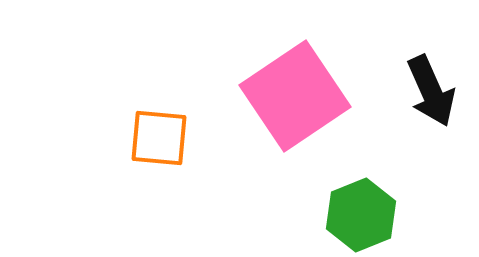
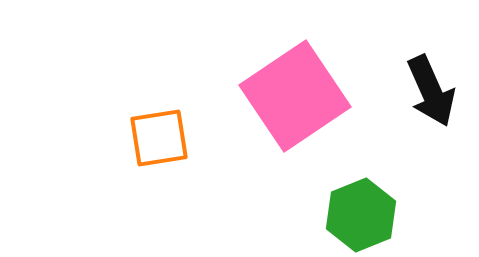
orange square: rotated 14 degrees counterclockwise
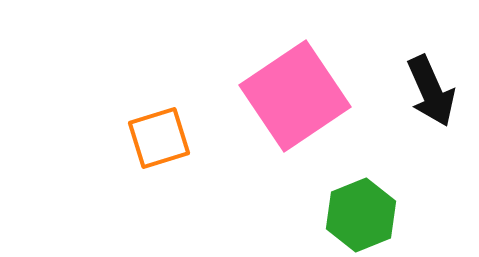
orange square: rotated 8 degrees counterclockwise
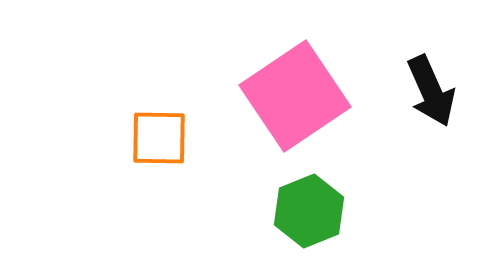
orange square: rotated 18 degrees clockwise
green hexagon: moved 52 px left, 4 px up
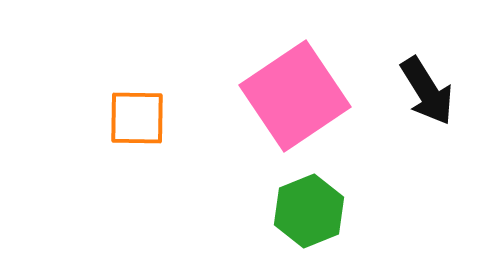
black arrow: moved 4 px left; rotated 8 degrees counterclockwise
orange square: moved 22 px left, 20 px up
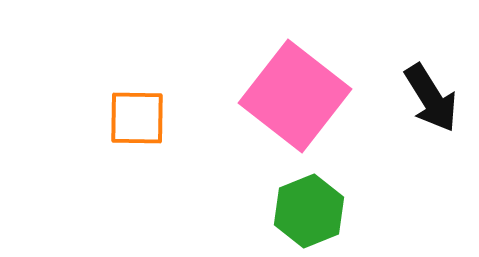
black arrow: moved 4 px right, 7 px down
pink square: rotated 18 degrees counterclockwise
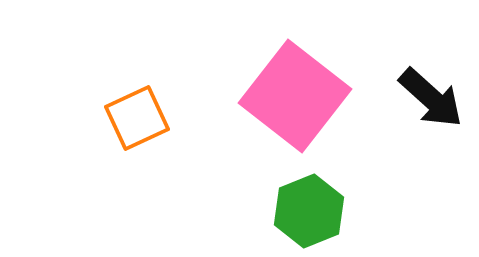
black arrow: rotated 16 degrees counterclockwise
orange square: rotated 26 degrees counterclockwise
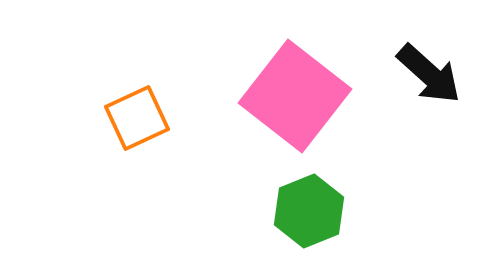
black arrow: moved 2 px left, 24 px up
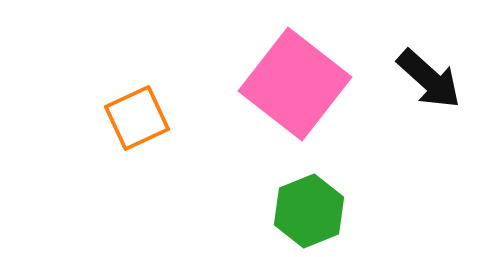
black arrow: moved 5 px down
pink square: moved 12 px up
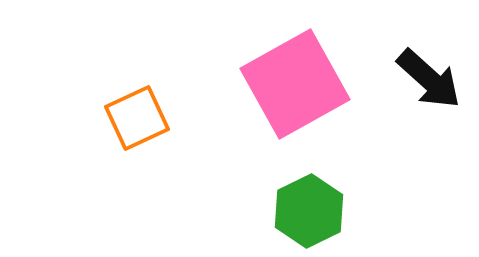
pink square: rotated 23 degrees clockwise
green hexagon: rotated 4 degrees counterclockwise
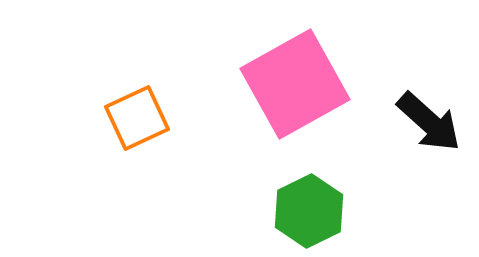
black arrow: moved 43 px down
